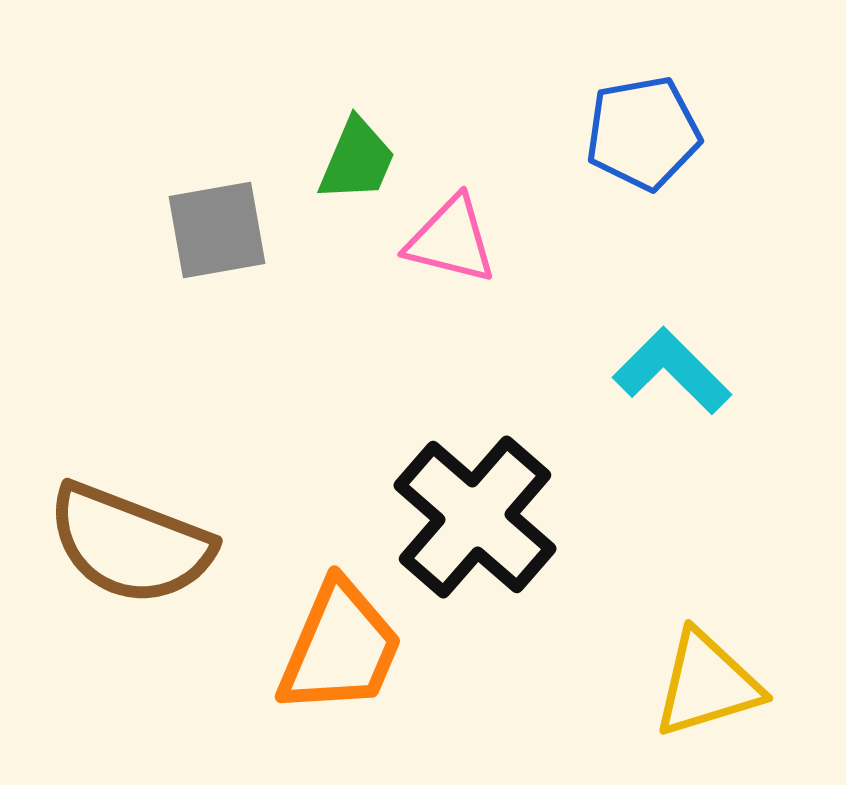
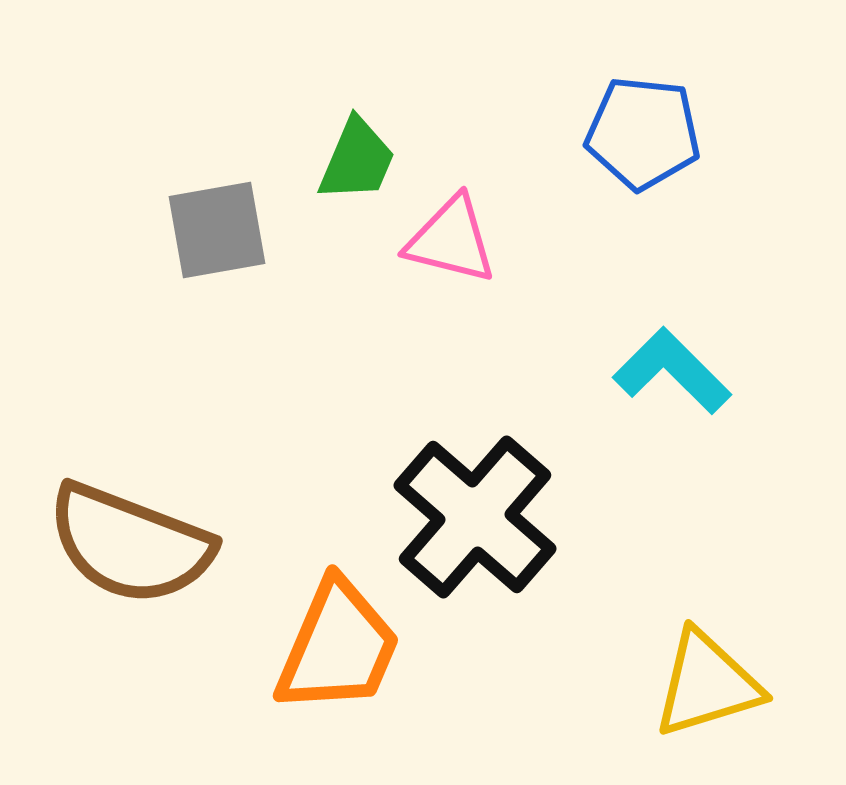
blue pentagon: rotated 16 degrees clockwise
orange trapezoid: moved 2 px left, 1 px up
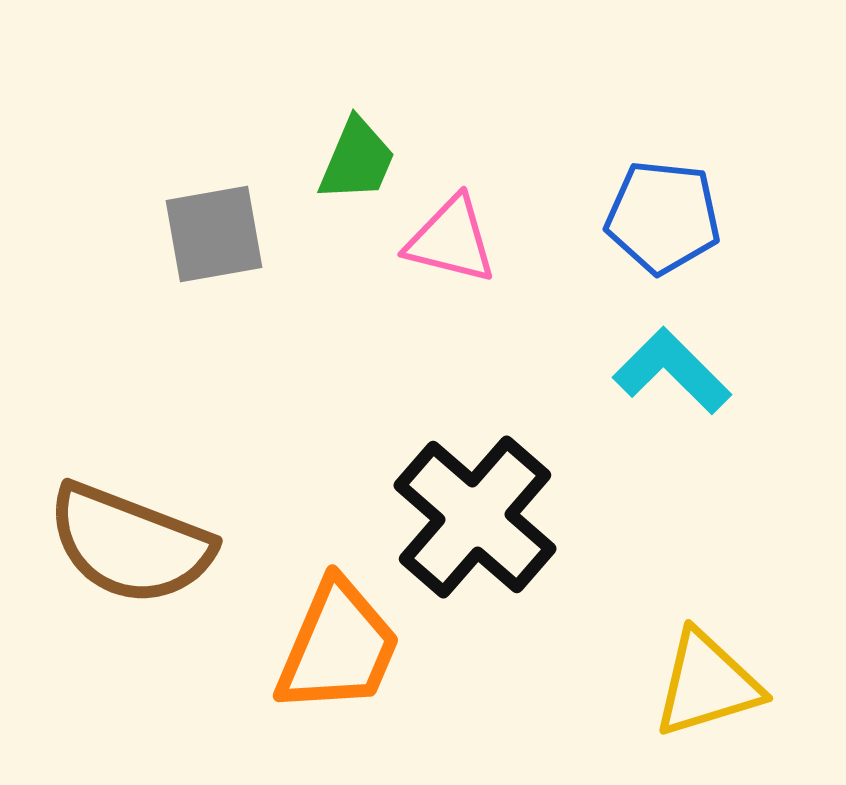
blue pentagon: moved 20 px right, 84 px down
gray square: moved 3 px left, 4 px down
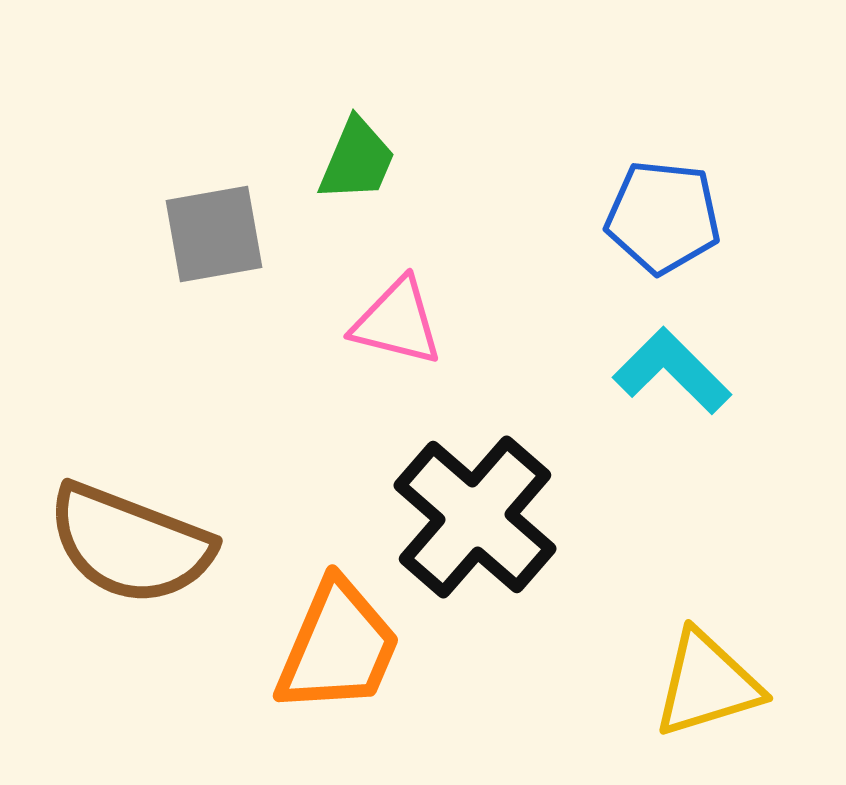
pink triangle: moved 54 px left, 82 px down
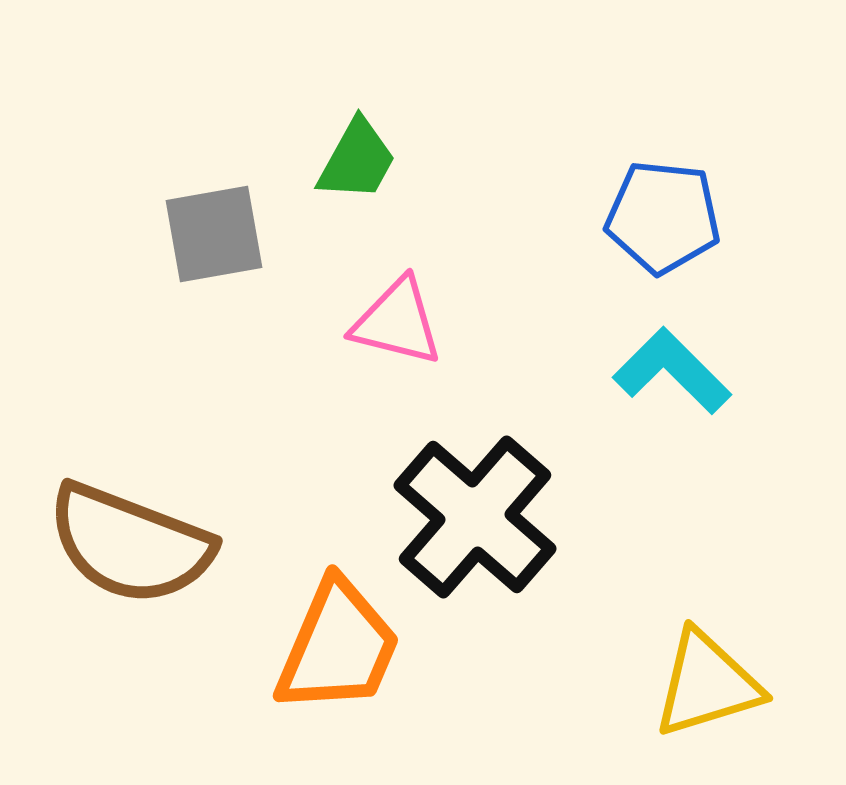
green trapezoid: rotated 6 degrees clockwise
